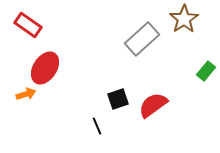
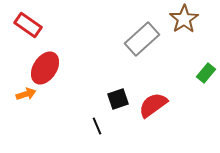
green rectangle: moved 2 px down
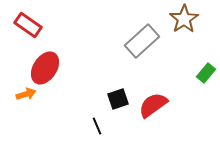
gray rectangle: moved 2 px down
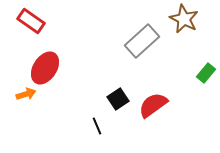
brown star: rotated 12 degrees counterclockwise
red rectangle: moved 3 px right, 4 px up
black square: rotated 15 degrees counterclockwise
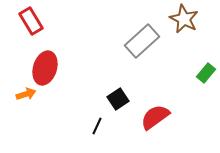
red rectangle: rotated 24 degrees clockwise
red ellipse: rotated 16 degrees counterclockwise
red semicircle: moved 2 px right, 12 px down
black line: rotated 48 degrees clockwise
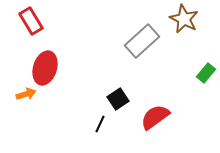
black line: moved 3 px right, 2 px up
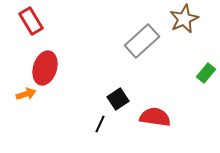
brown star: rotated 20 degrees clockwise
red semicircle: rotated 44 degrees clockwise
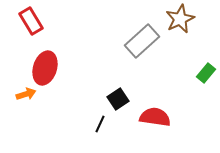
brown star: moved 4 px left
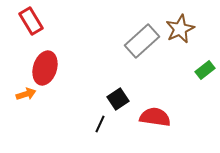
brown star: moved 10 px down
green rectangle: moved 1 px left, 3 px up; rotated 12 degrees clockwise
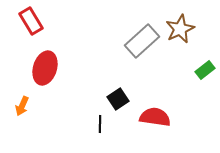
orange arrow: moved 4 px left, 12 px down; rotated 132 degrees clockwise
black line: rotated 24 degrees counterclockwise
